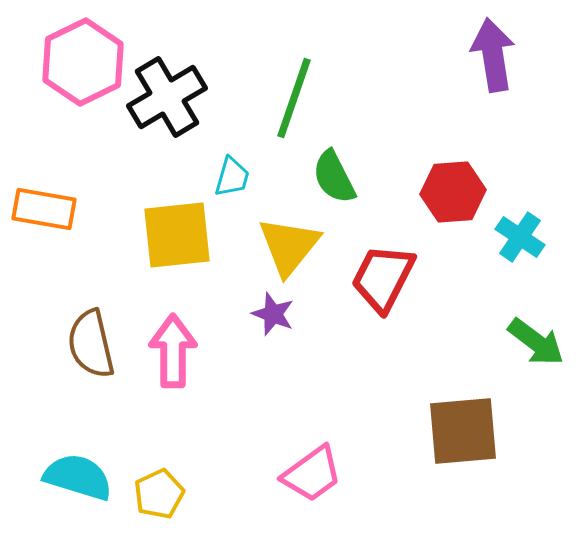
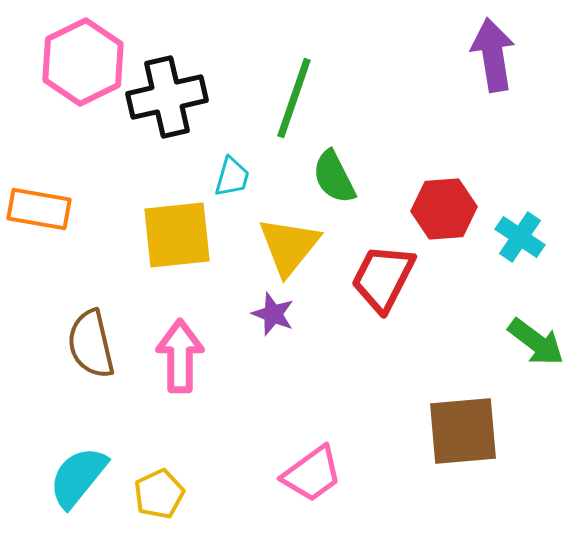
black cross: rotated 18 degrees clockwise
red hexagon: moved 9 px left, 17 px down
orange rectangle: moved 5 px left
pink arrow: moved 7 px right, 5 px down
cyan semicircle: rotated 68 degrees counterclockwise
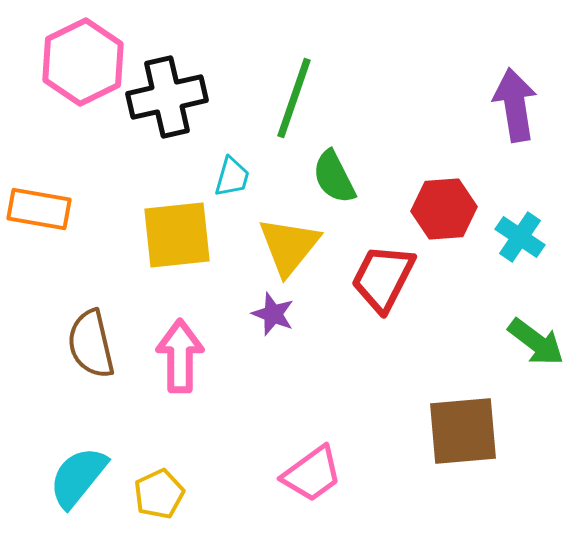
purple arrow: moved 22 px right, 50 px down
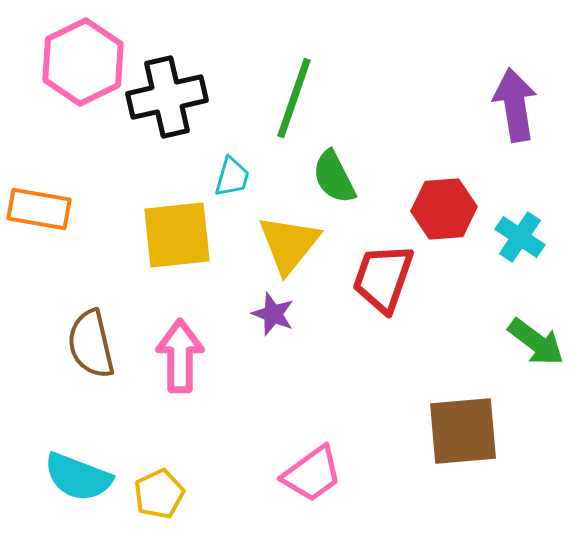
yellow triangle: moved 2 px up
red trapezoid: rotated 8 degrees counterclockwise
cyan semicircle: rotated 108 degrees counterclockwise
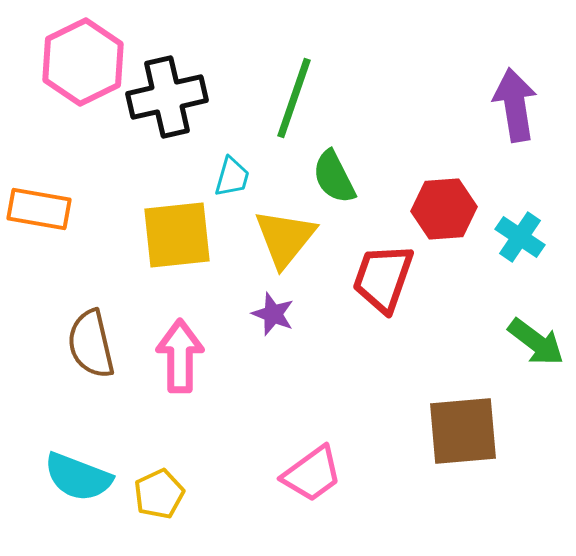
yellow triangle: moved 4 px left, 6 px up
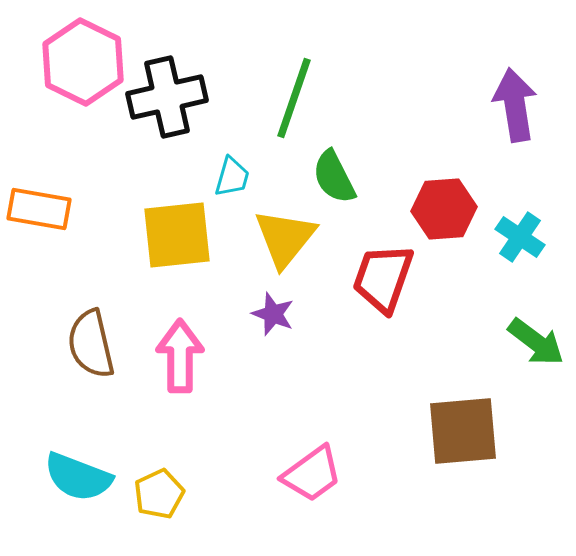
pink hexagon: rotated 8 degrees counterclockwise
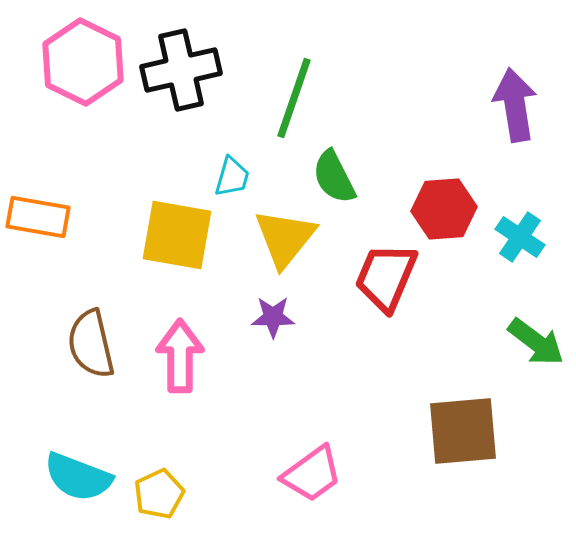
black cross: moved 14 px right, 27 px up
orange rectangle: moved 1 px left, 8 px down
yellow square: rotated 16 degrees clockwise
red trapezoid: moved 3 px right, 1 px up; rotated 4 degrees clockwise
purple star: moved 3 px down; rotated 21 degrees counterclockwise
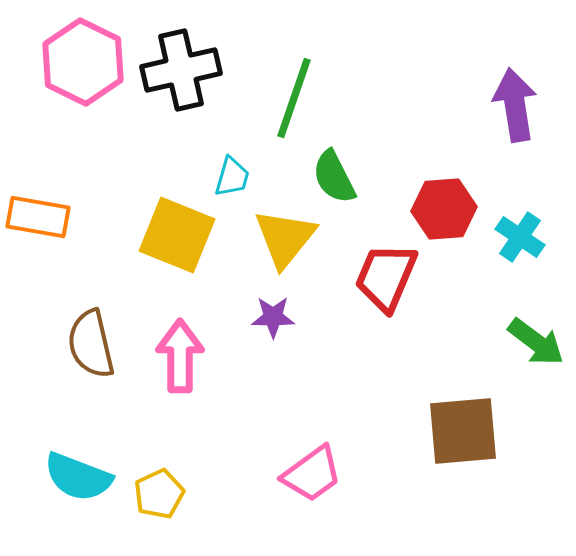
yellow square: rotated 12 degrees clockwise
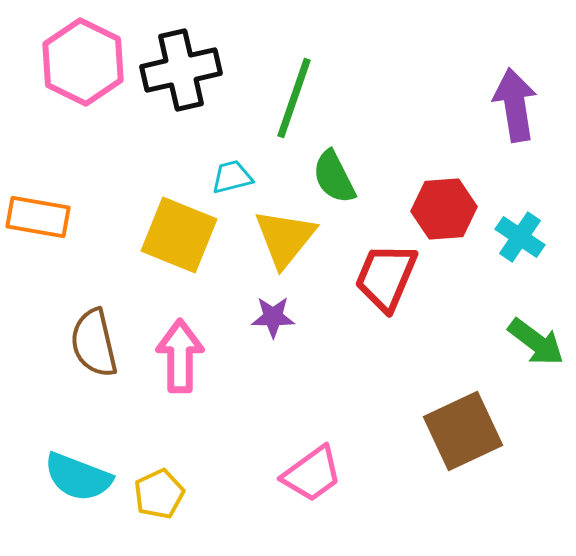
cyan trapezoid: rotated 120 degrees counterclockwise
yellow square: moved 2 px right
brown semicircle: moved 3 px right, 1 px up
brown square: rotated 20 degrees counterclockwise
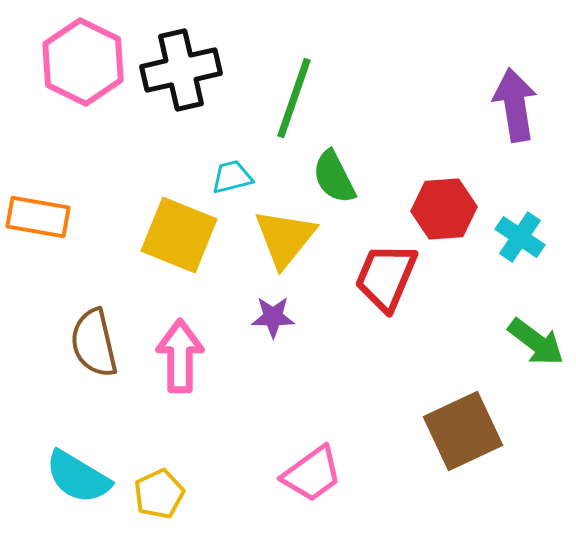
cyan semicircle: rotated 10 degrees clockwise
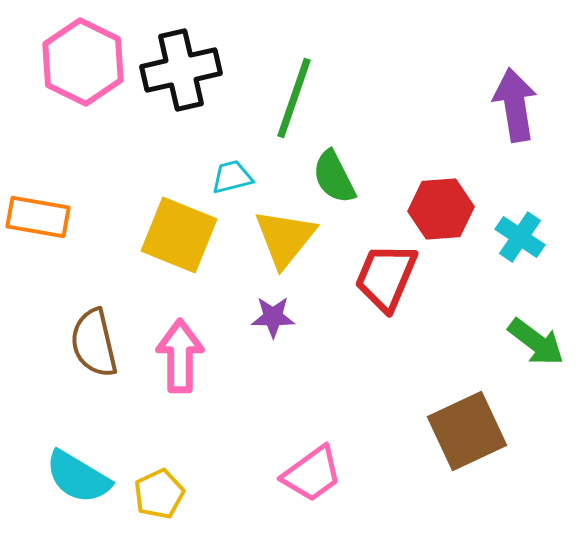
red hexagon: moved 3 px left
brown square: moved 4 px right
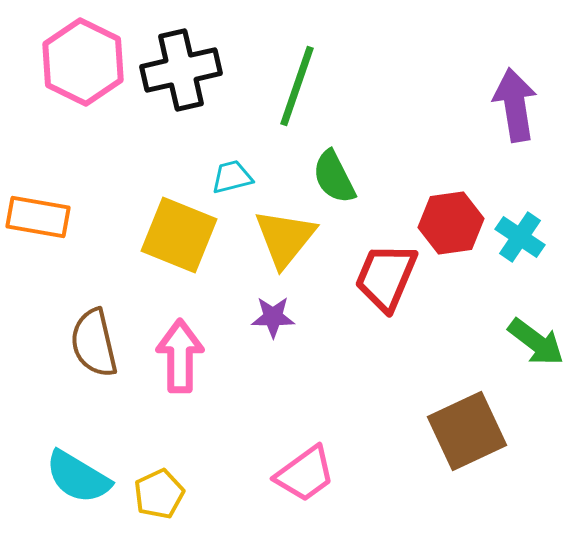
green line: moved 3 px right, 12 px up
red hexagon: moved 10 px right, 14 px down; rotated 4 degrees counterclockwise
pink trapezoid: moved 7 px left
